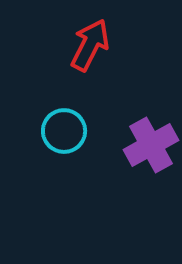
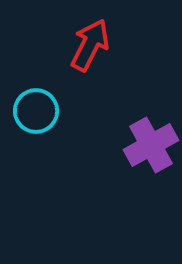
cyan circle: moved 28 px left, 20 px up
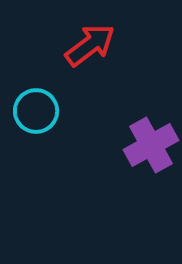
red arrow: rotated 26 degrees clockwise
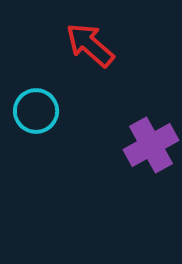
red arrow: rotated 102 degrees counterclockwise
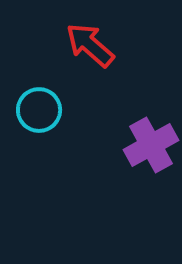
cyan circle: moved 3 px right, 1 px up
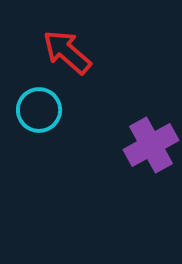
red arrow: moved 23 px left, 7 px down
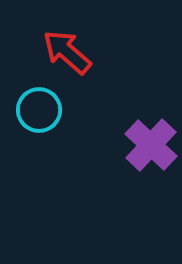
purple cross: rotated 18 degrees counterclockwise
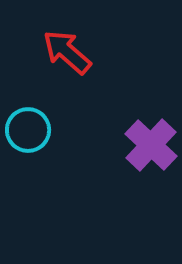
cyan circle: moved 11 px left, 20 px down
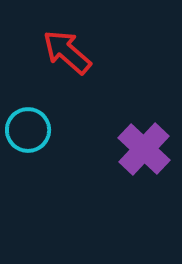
purple cross: moved 7 px left, 4 px down
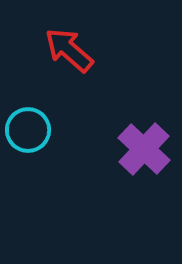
red arrow: moved 2 px right, 2 px up
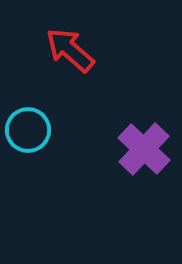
red arrow: moved 1 px right
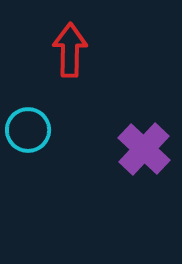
red arrow: rotated 50 degrees clockwise
